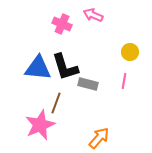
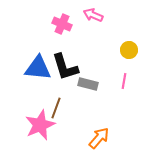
yellow circle: moved 1 px left, 2 px up
brown line: moved 5 px down
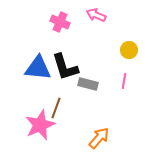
pink arrow: moved 3 px right
pink cross: moved 2 px left, 2 px up
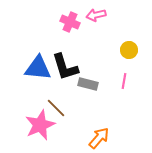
pink arrow: rotated 36 degrees counterclockwise
pink cross: moved 10 px right
brown line: rotated 65 degrees counterclockwise
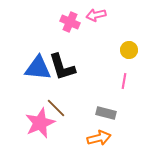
black L-shape: moved 3 px left
gray rectangle: moved 18 px right, 29 px down
pink star: moved 2 px up
orange arrow: rotated 35 degrees clockwise
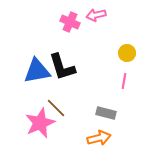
yellow circle: moved 2 px left, 3 px down
blue triangle: moved 1 px left, 3 px down; rotated 16 degrees counterclockwise
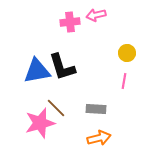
pink cross: rotated 30 degrees counterclockwise
gray rectangle: moved 10 px left, 4 px up; rotated 12 degrees counterclockwise
pink star: rotated 8 degrees clockwise
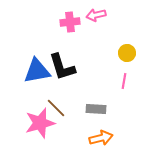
orange arrow: moved 2 px right
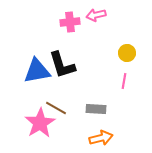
black L-shape: moved 2 px up
brown line: rotated 15 degrees counterclockwise
pink star: rotated 16 degrees counterclockwise
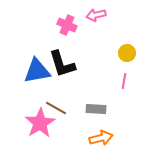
pink cross: moved 3 px left, 3 px down; rotated 30 degrees clockwise
black L-shape: moved 1 px up
